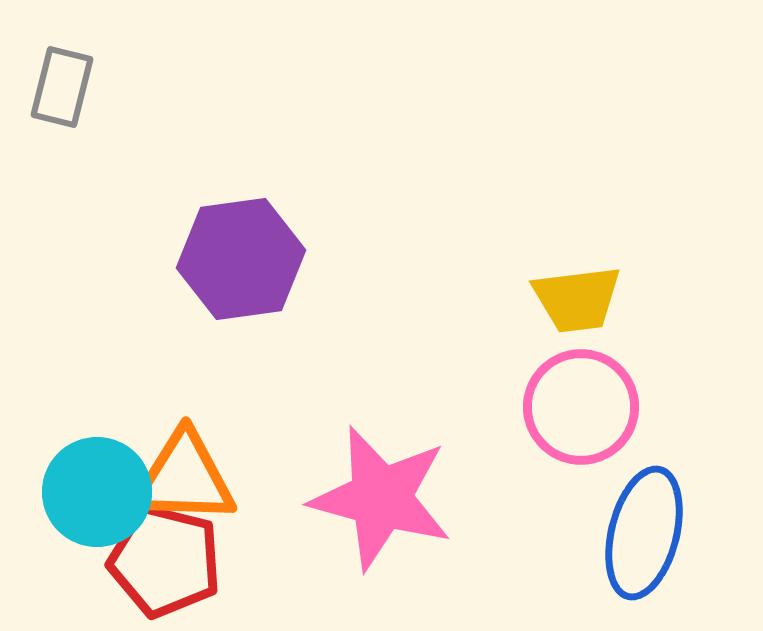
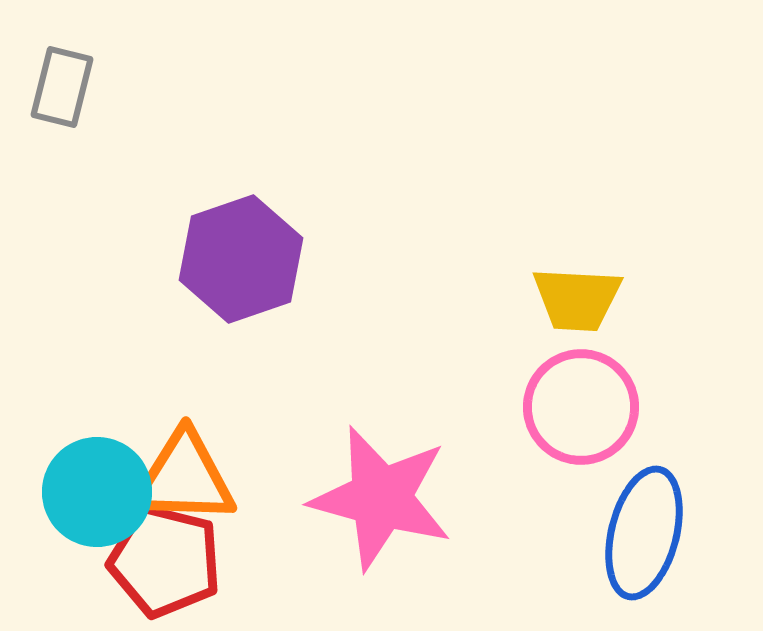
purple hexagon: rotated 11 degrees counterclockwise
yellow trapezoid: rotated 10 degrees clockwise
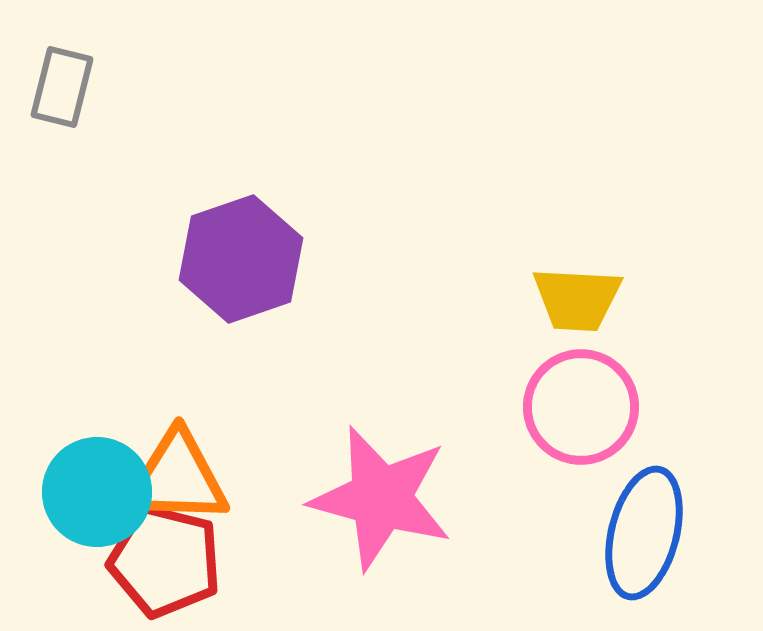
orange triangle: moved 7 px left
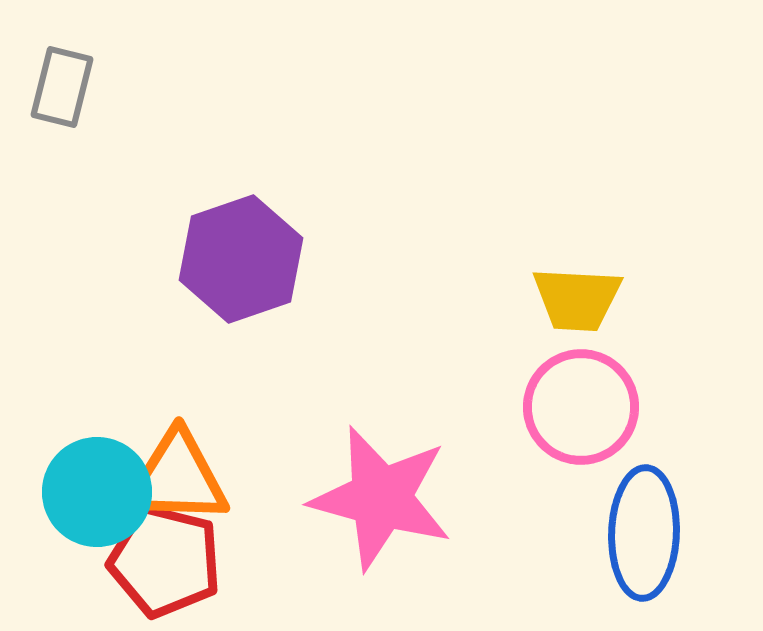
blue ellipse: rotated 12 degrees counterclockwise
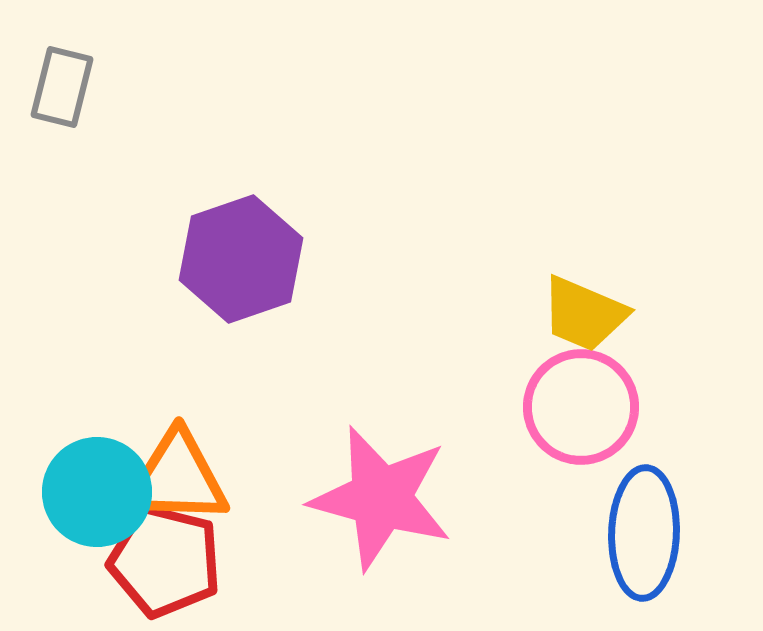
yellow trapezoid: moved 7 px right, 15 px down; rotated 20 degrees clockwise
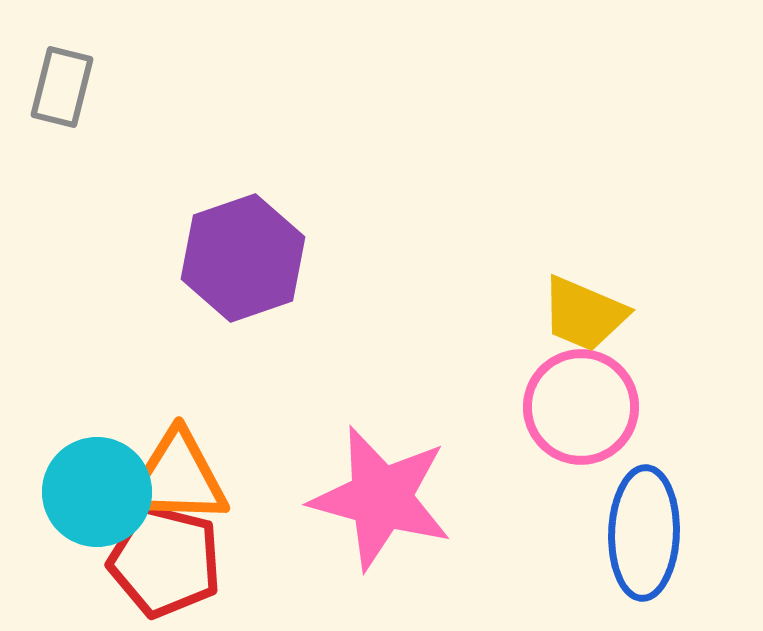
purple hexagon: moved 2 px right, 1 px up
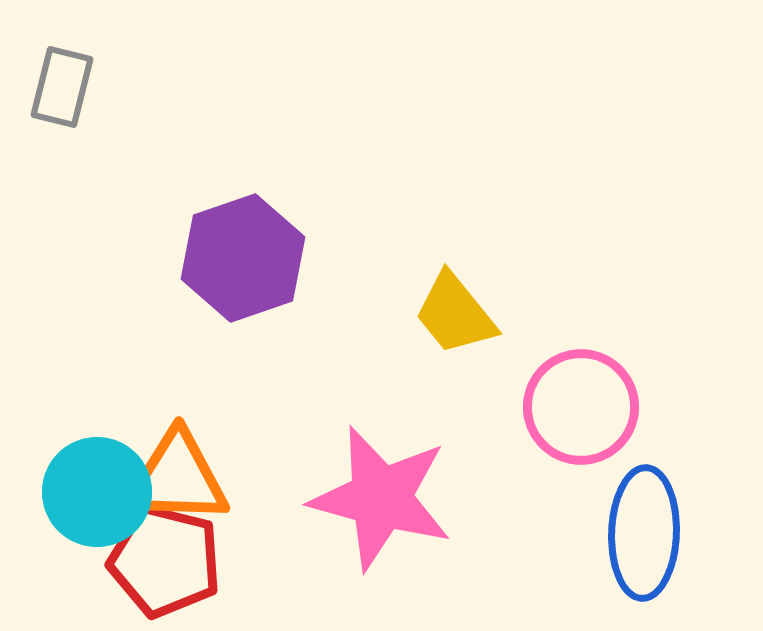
yellow trapezoid: moved 129 px left; rotated 28 degrees clockwise
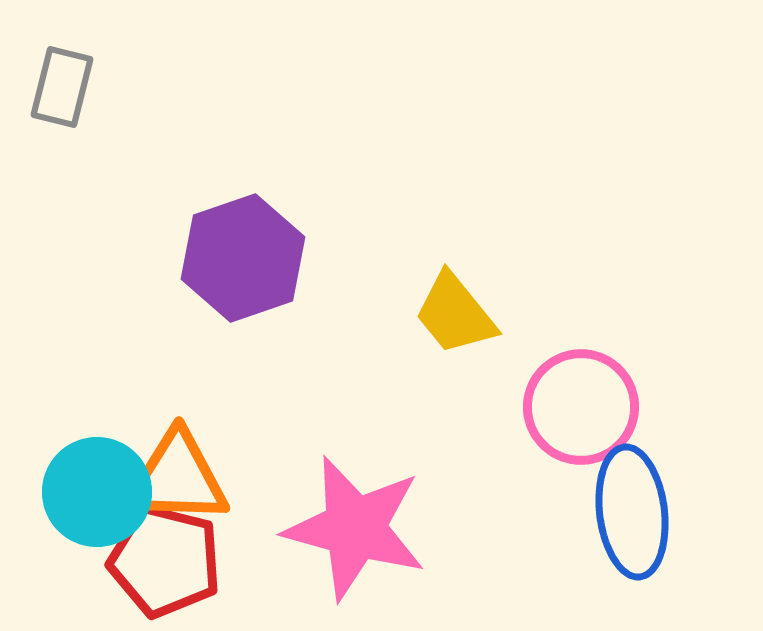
pink star: moved 26 px left, 30 px down
blue ellipse: moved 12 px left, 21 px up; rotated 9 degrees counterclockwise
